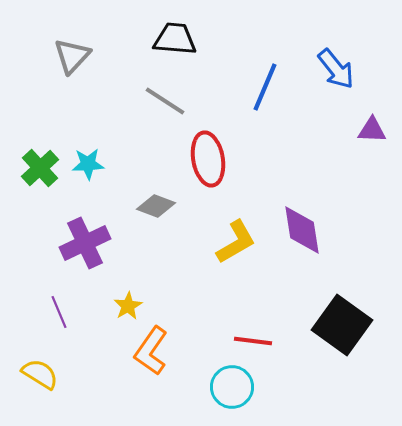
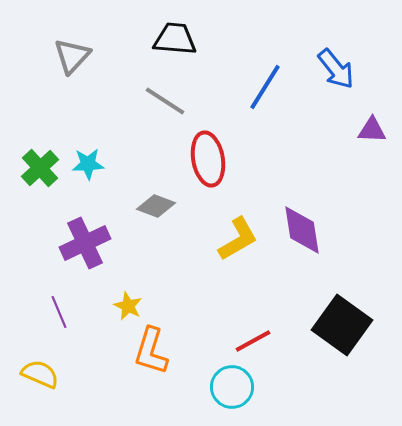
blue line: rotated 9 degrees clockwise
yellow L-shape: moved 2 px right, 3 px up
yellow star: rotated 16 degrees counterclockwise
red line: rotated 36 degrees counterclockwise
orange L-shape: rotated 18 degrees counterclockwise
yellow semicircle: rotated 9 degrees counterclockwise
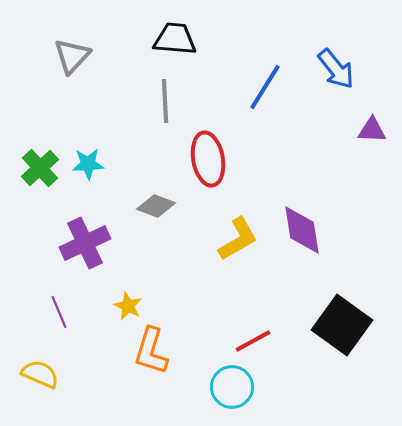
gray line: rotated 54 degrees clockwise
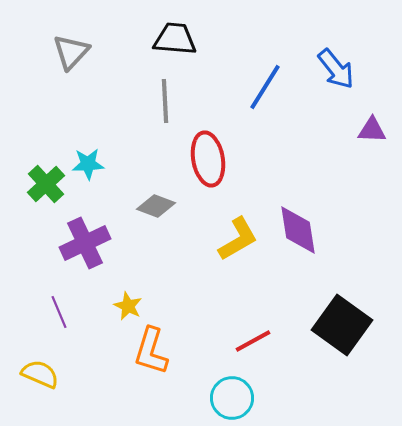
gray triangle: moved 1 px left, 4 px up
green cross: moved 6 px right, 16 px down
purple diamond: moved 4 px left
cyan circle: moved 11 px down
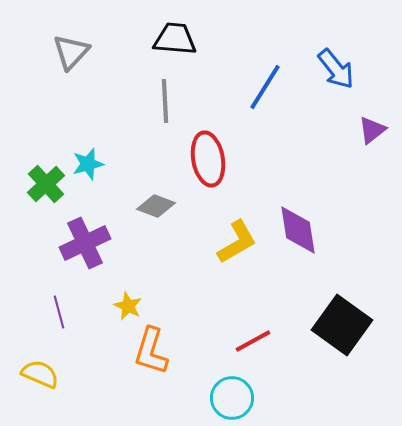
purple triangle: rotated 40 degrees counterclockwise
cyan star: rotated 12 degrees counterclockwise
yellow L-shape: moved 1 px left, 3 px down
purple line: rotated 8 degrees clockwise
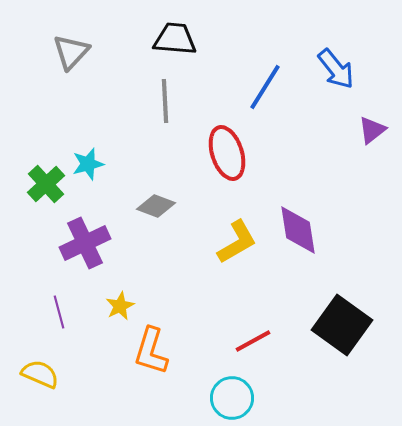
red ellipse: moved 19 px right, 6 px up; rotated 8 degrees counterclockwise
yellow star: moved 8 px left; rotated 20 degrees clockwise
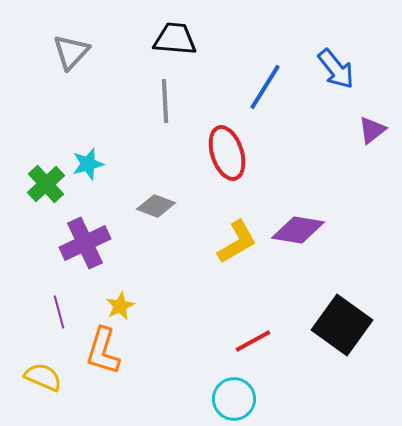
purple diamond: rotated 72 degrees counterclockwise
orange L-shape: moved 48 px left
yellow semicircle: moved 3 px right, 3 px down
cyan circle: moved 2 px right, 1 px down
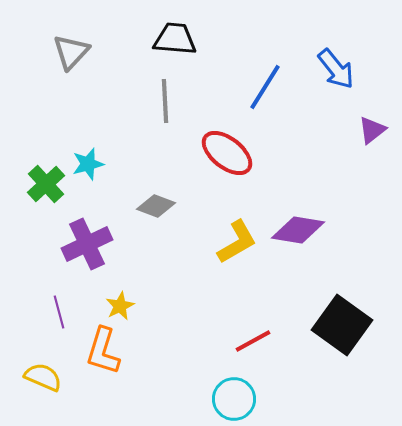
red ellipse: rotated 34 degrees counterclockwise
purple cross: moved 2 px right, 1 px down
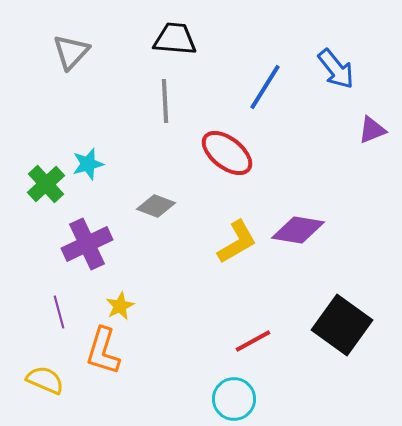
purple triangle: rotated 16 degrees clockwise
yellow semicircle: moved 2 px right, 3 px down
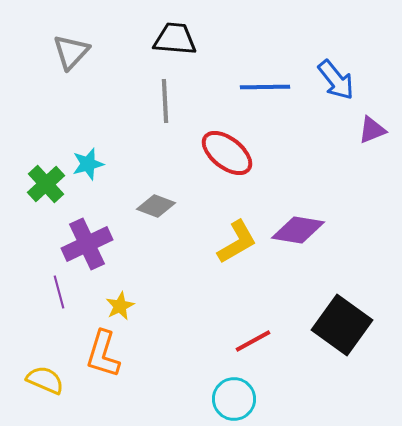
blue arrow: moved 11 px down
blue line: rotated 57 degrees clockwise
purple line: moved 20 px up
orange L-shape: moved 3 px down
